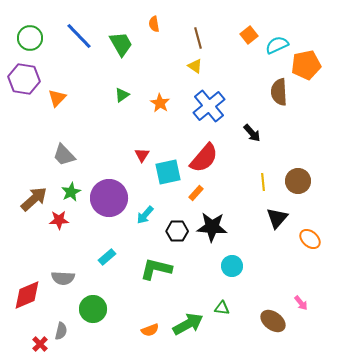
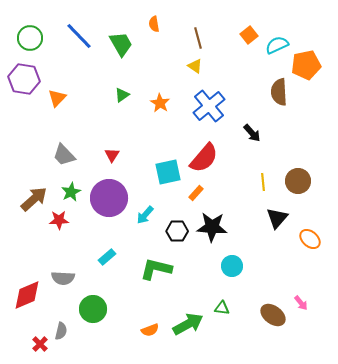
red triangle at (142, 155): moved 30 px left
brown ellipse at (273, 321): moved 6 px up
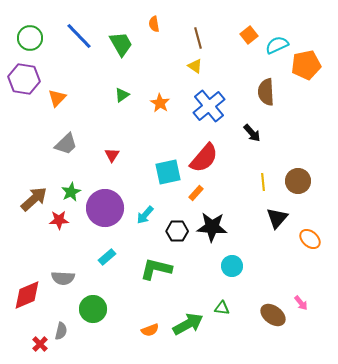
brown semicircle at (279, 92): moved 13 px left
gray trapezoid at (64, 155): moved 2 px right, 11 px up; rotated 90 degrees counterclockwise
purple circle at (109, 198): moved 4 px left, 10 px down
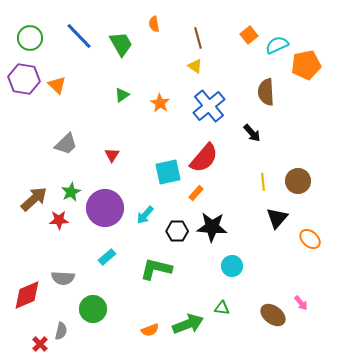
orange triangle at (57, 98): moved 13 px up; rotated 30 degrees counterclockwise
green arrow at (188, 324): rotated 8 degrees clockwise
